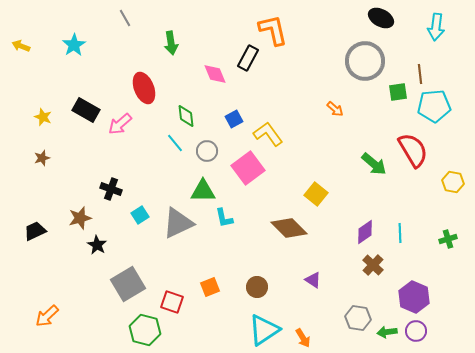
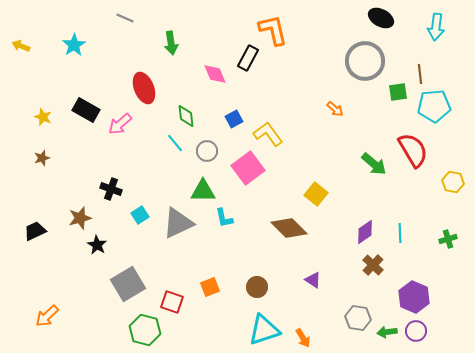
gray line at (125, 18): rotated 36 degrees counterclockwise
cyan triangle at (264, 330): rotated 16 degrees clockwise
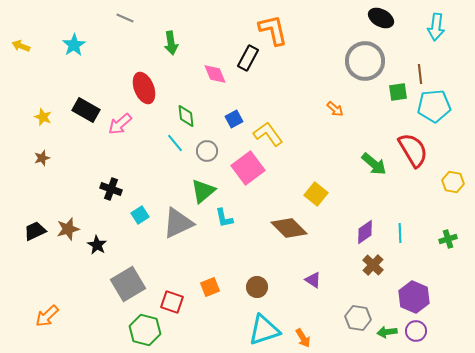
green triangle at (203, 191): rotated 40 degrees counterclockwise
brown star at (80, 218): moved 12 px left, 11 px down
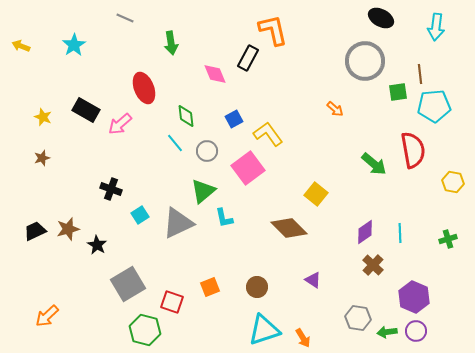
red semicircle at (413, 150): rotated 21 degrees clockwise
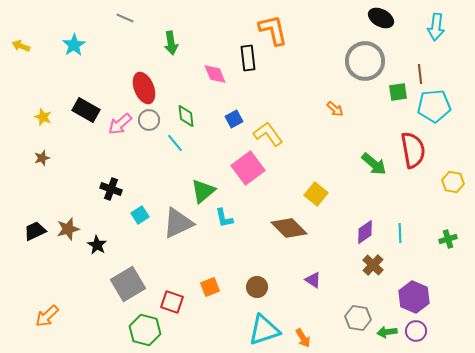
black rectangle at (248, 58): rotated 35 degrees counterclockwise
gray circle at (207, 151): moved 58 px left, 31 px up
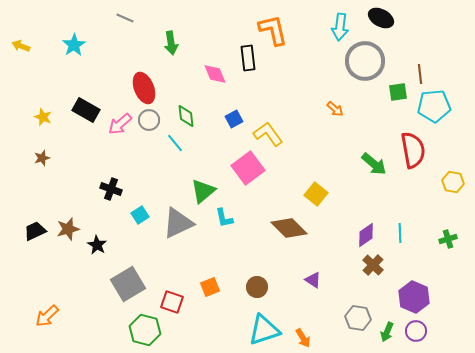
cyan arrow at (436, 27): moved 96 px left
purple diamond at (365, 232): moved 1 px right, 3 px down
green arrow at (387, 332): rotated 60 degrees counterclockwise
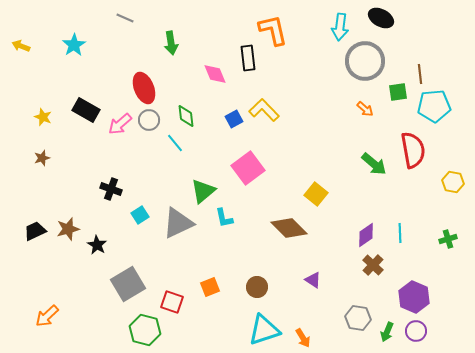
orange arrow at (335, 109): moved 30 px right
yellow L-shape at (268, 134): moved 4 px left, 24 px up; rotated 8 degrees counterclockwise
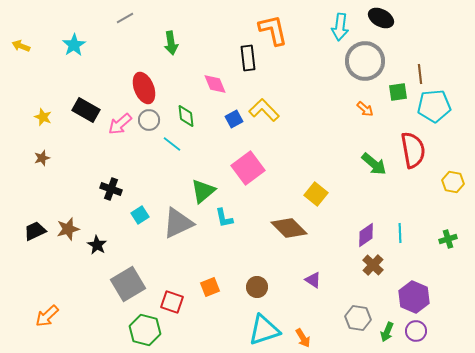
gray line at (125, 18): rotated 54 degrees counterclockwise
pink diamond at (215, 74): moved 10 px down
cyan line at (175, 143): moved 3 px left, 1 px down; rotated 12 degrees counterclockwise
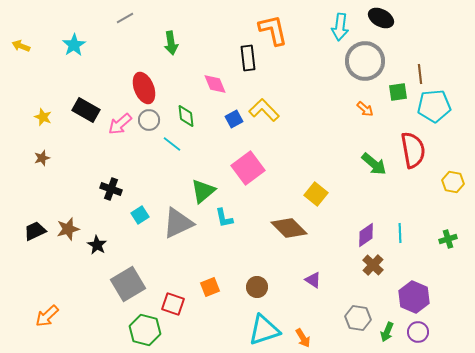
red square at (172, 302): moved 1 px right, 2 px down
purple circle at (416, 331): moved 2 px right, 1 px down
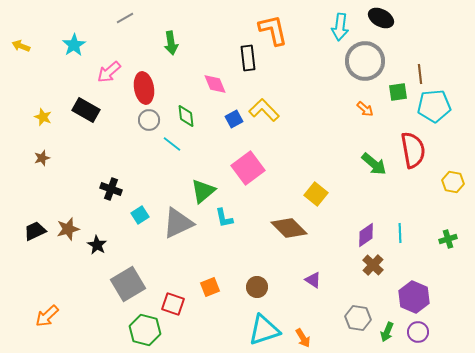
red ellipse at (144, 88): rotated 12 degrees clockwise
pink arrow at (120, 124): moved 11 px left, 52 px up
